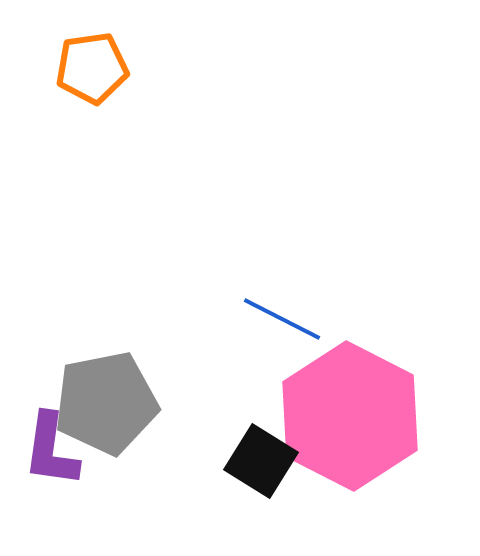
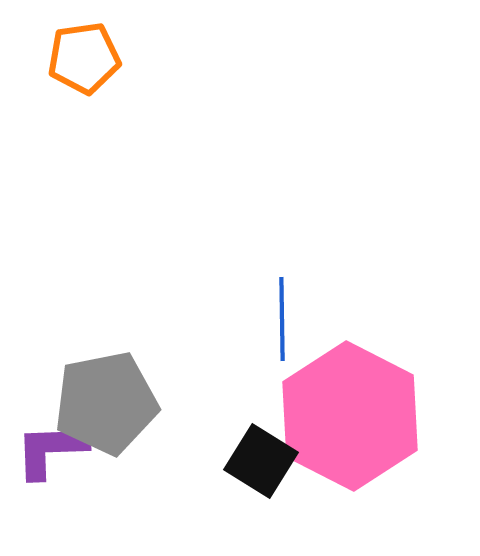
orange pentagon: moved 8 px left, 10 px up
blue line: rotated 62 degrees clockwise
purple L-shape: rotated 80 degrees clockwise
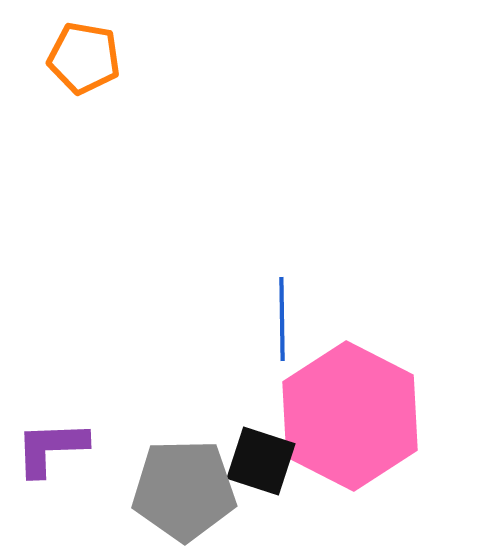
orange pentagon: rotated 18 degrees clockwise
gray pentagon: moved 78 px right, 87 px down; rotated 10 degrees clockwise
purple L-shape: moved 2 px up
black square: rotated 14 degrees counterclockwise
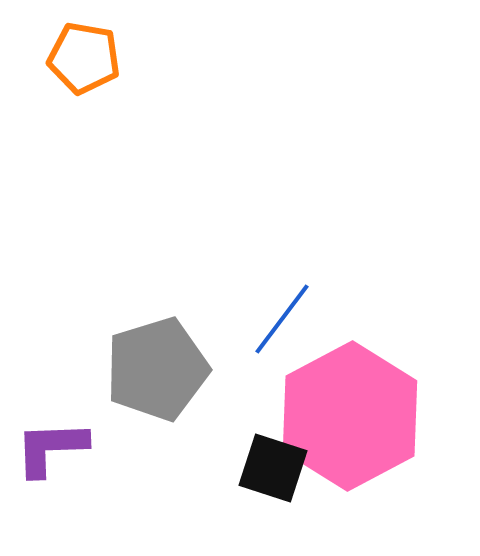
blue line: rotated 38 degrees clockwise
pink hexagon: rotated 5 degrees clockwise
black square: moved 12 px right, 7 px down
gray pentagon: moved 27 px left, 121 px up; rotated 16 degrees counterclockwise
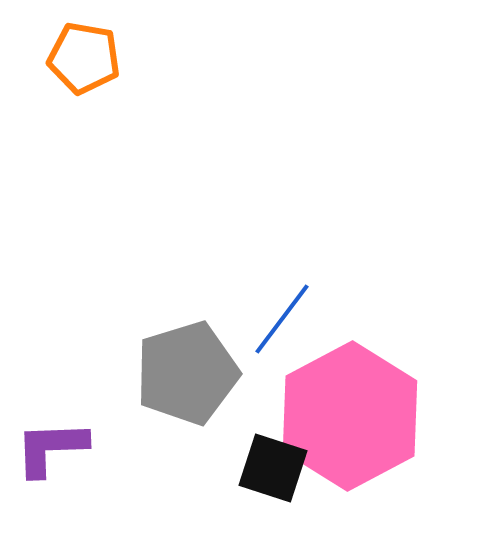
gray pentagon: moved 30 px right, 4 px down
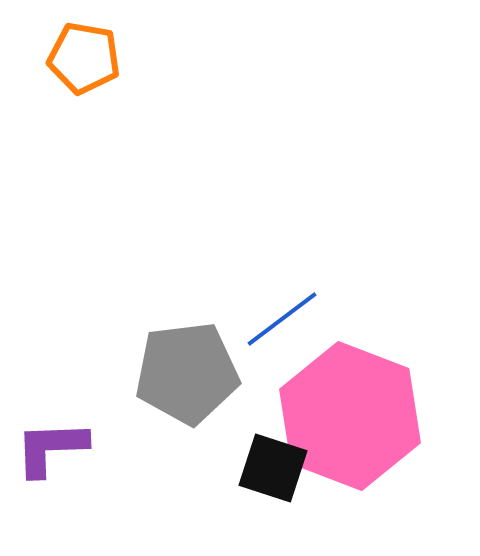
blue line: rotated 16 degrees clockwise
gray pentagon: rotated 10 degrees clockwise
pink hexagon: rotated 11 degrees counterclockwise
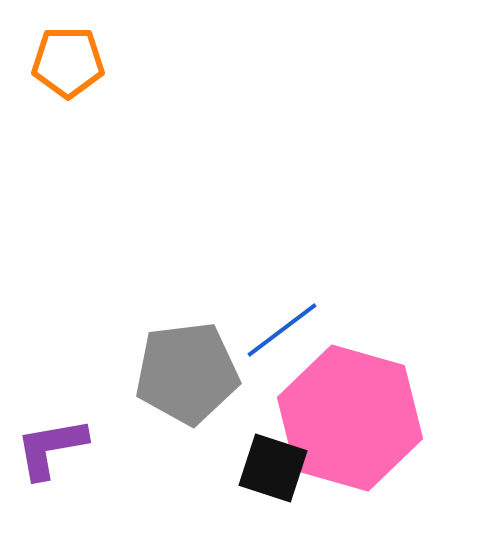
orange pentagon: moved 16 px left, 4 px down; rotated 10 degrees counterclockwise
blue line: moved 11 px down
pink hexagon: moved 2 px down; rotated 5 degrees counterclockwise
purple L-shape: rotated 8 degrees counterclockwise
